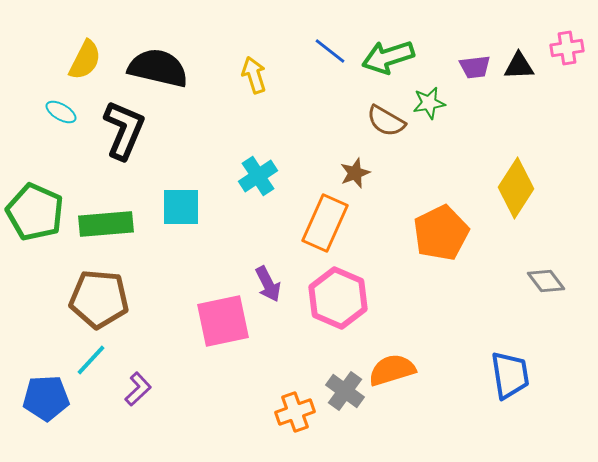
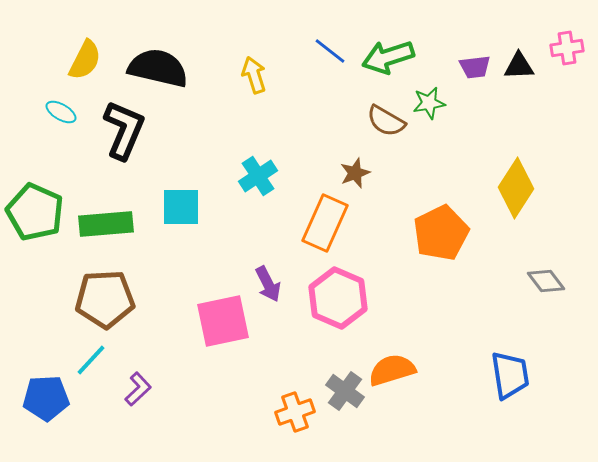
brown pentagon: moved 6 px right; rotated 8 degrees counterclockwise
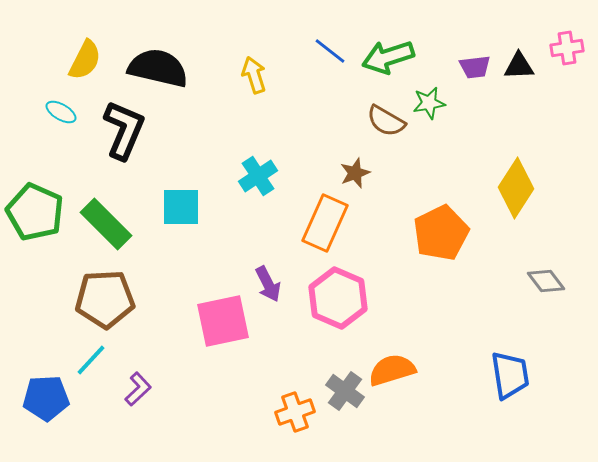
green rectangle: rotated 50 degrees clockwise
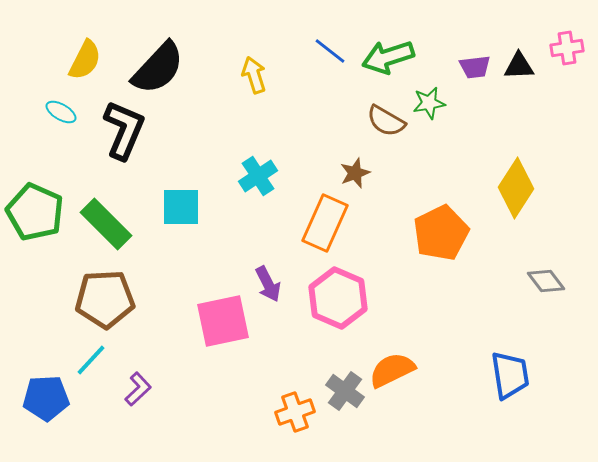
black semicircle: rotated 120 degrees clockwise
orange semicircle: rotated 9 degrees counterclockwise
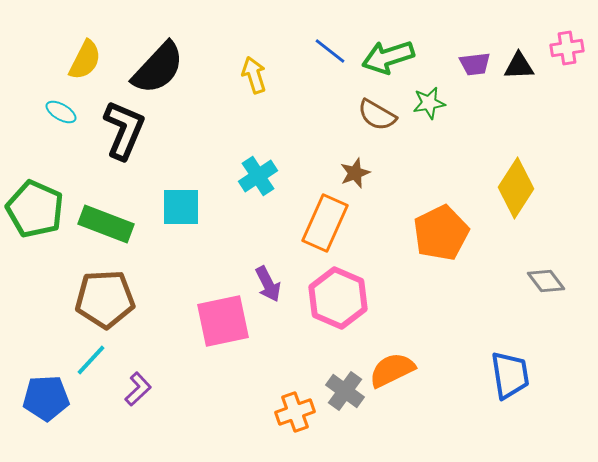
purple trapezoid: moved 3 px up
brown semicircle: moved 9 px left, 6 px up
green pentagon: moved 3 px up
green rectangle: rotated 24 degrees counterclockwise
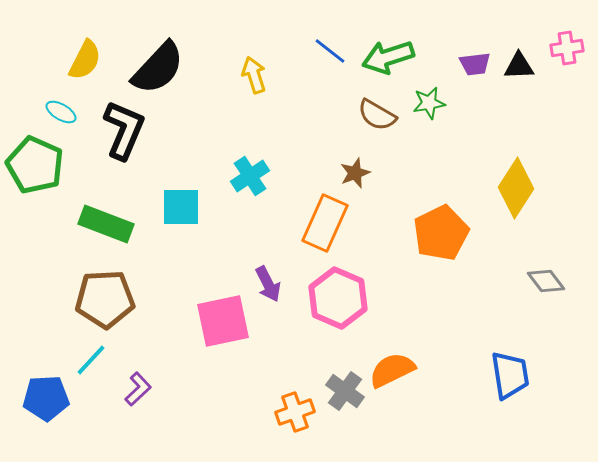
cyan cross: moved 8 px left
green pentagon: moved 44 px up
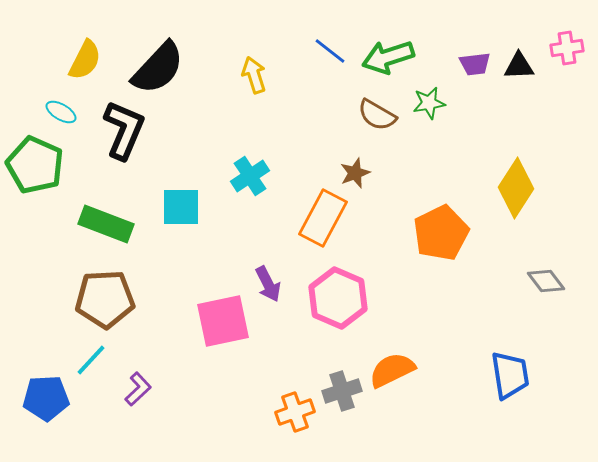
orange rectangle: moved 2 px left, 5 px up; rotated 4 degrees clockwise
gray cross: moved 3 px left; rotated 36 degrees clockwise
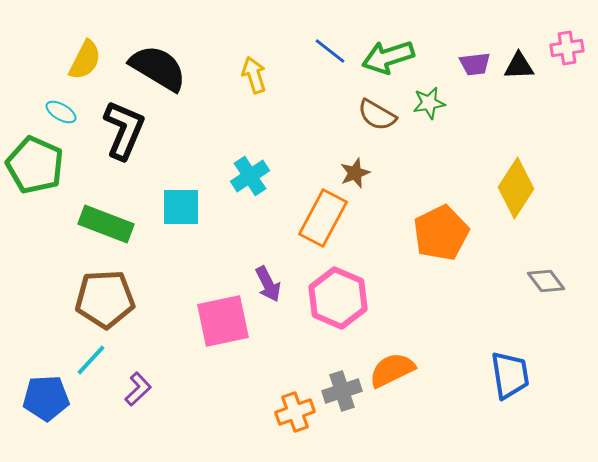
black semicircle: rotated 102 degrees counterclockwise
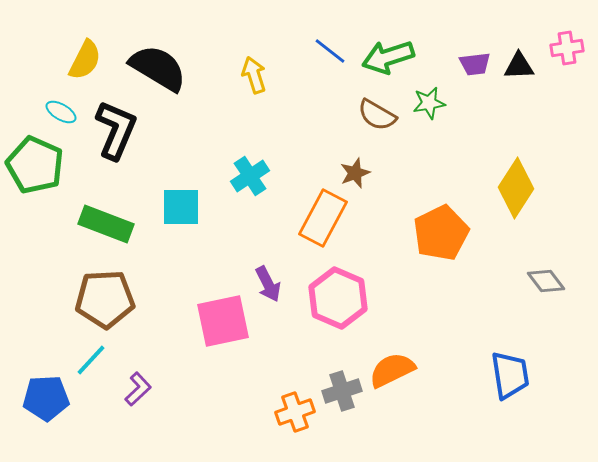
black L-shape: moved 8 px left
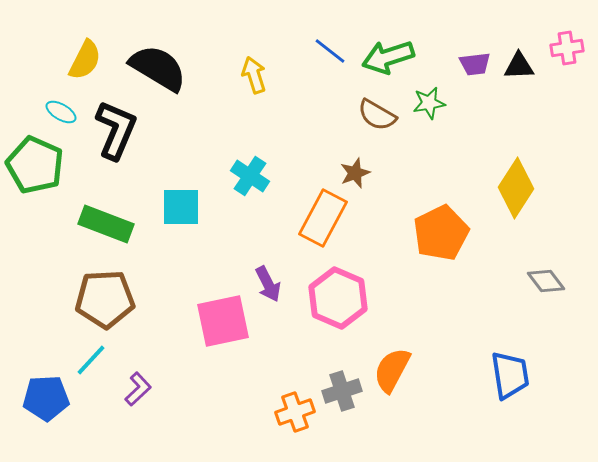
cyan cross: rotated 24 degrees counterclockwise
orange semicircle: rotated 36 degrees counterclockwise
